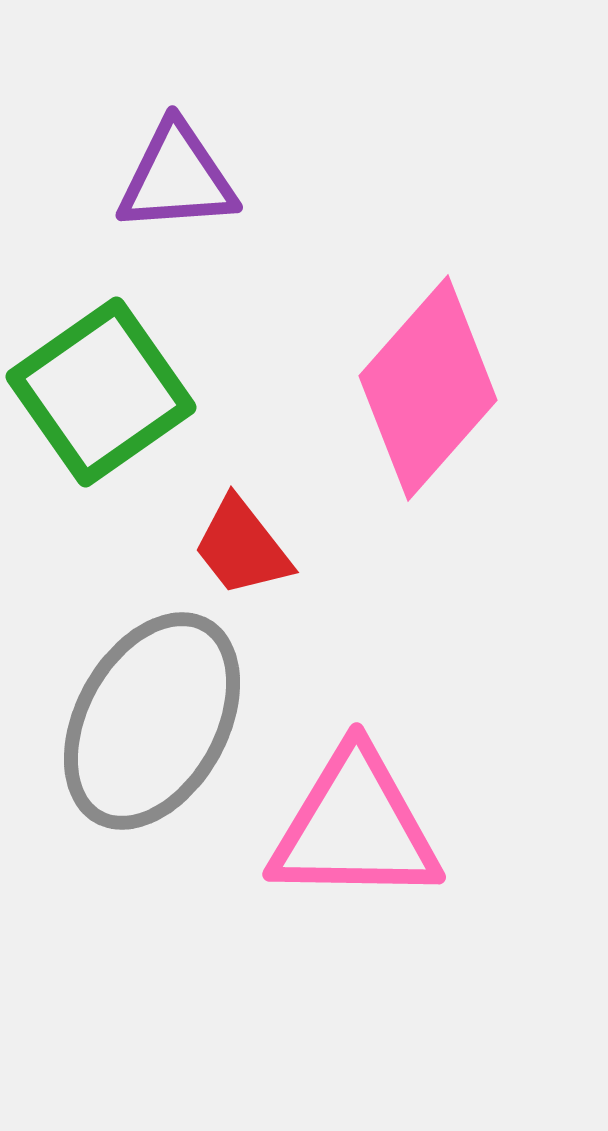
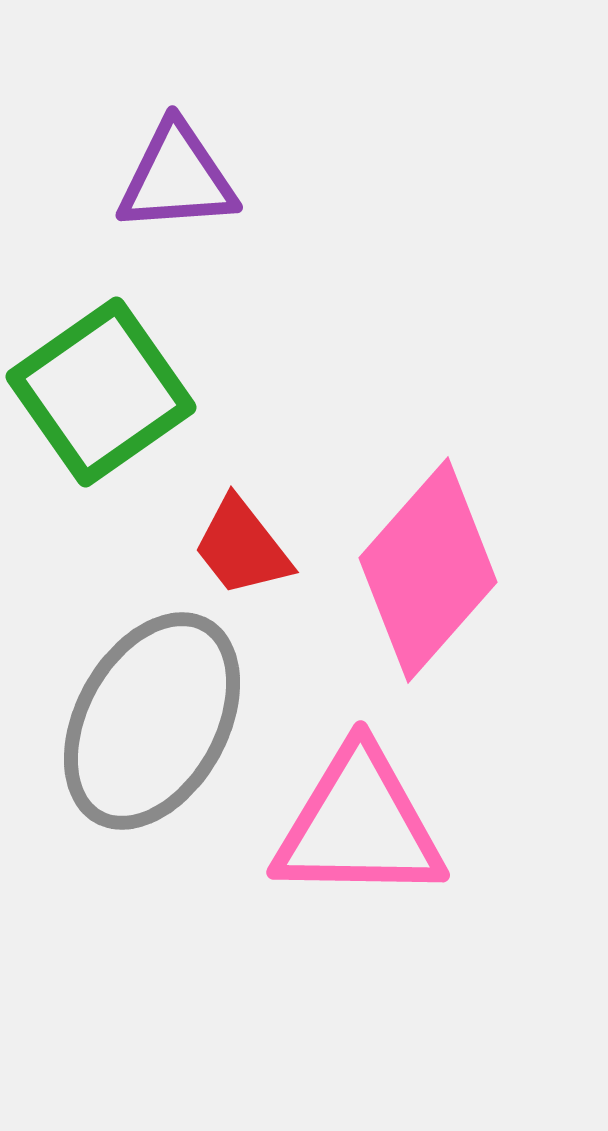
pink diamond: moved 182 px down
pink triangle: moved 4 px right, 2 px up
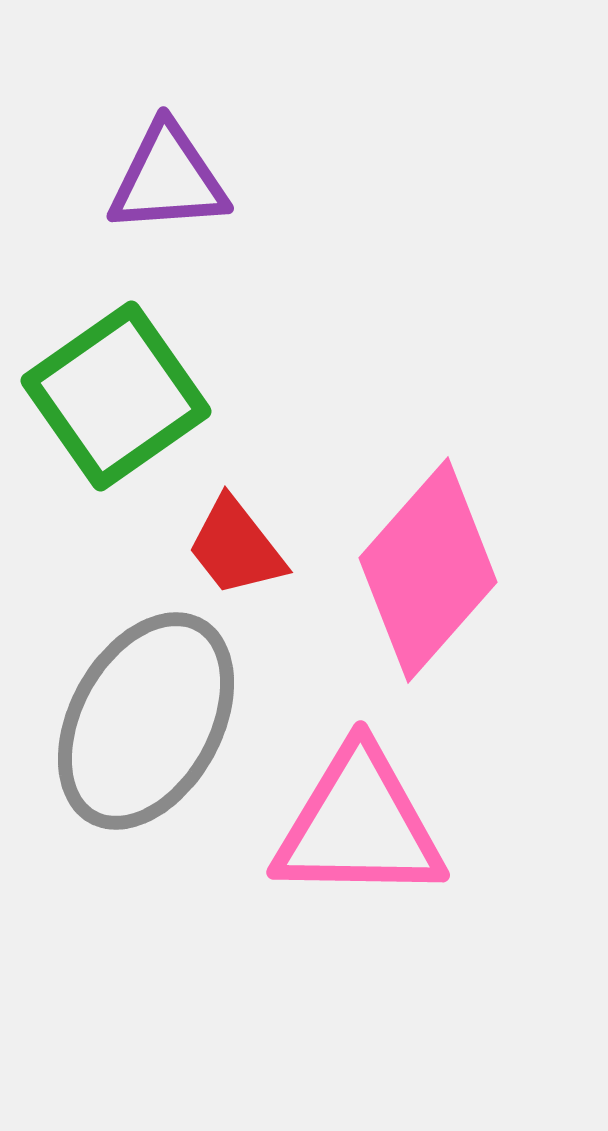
purple triangle: moved 9 px left, 1 px down
green square: moved 15 px right, 4 px down
red trapezoid: moved 6 px left
gray ellipse: moved 6 px left
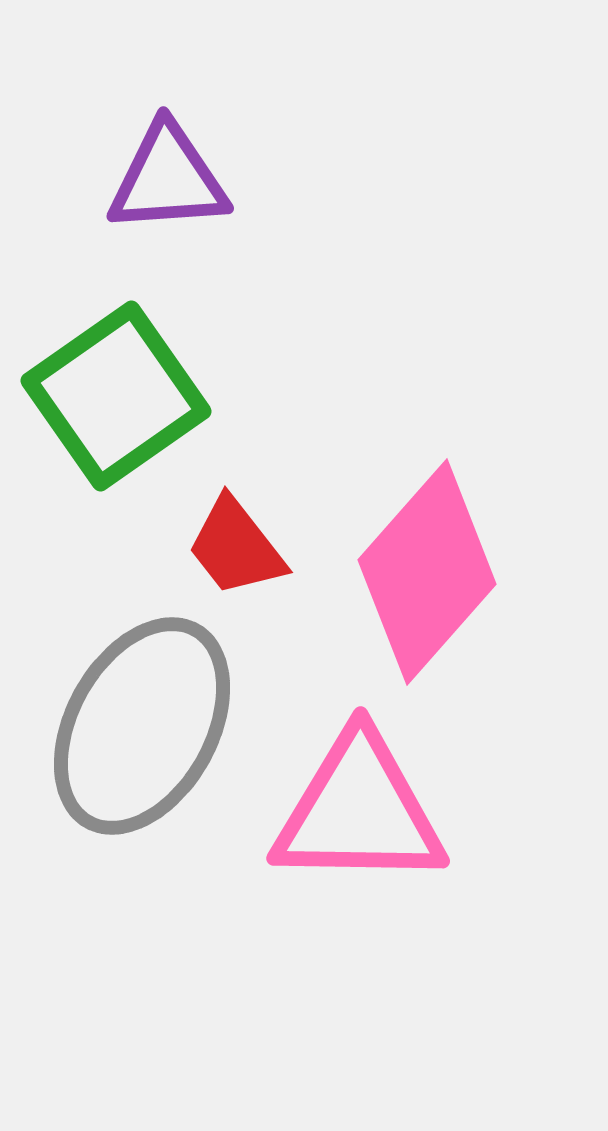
pink diamond: moved 1 px left, 2 px down
gray ellipse: moved 4 px left, 5 px down
pink triangle: moved 14 px up
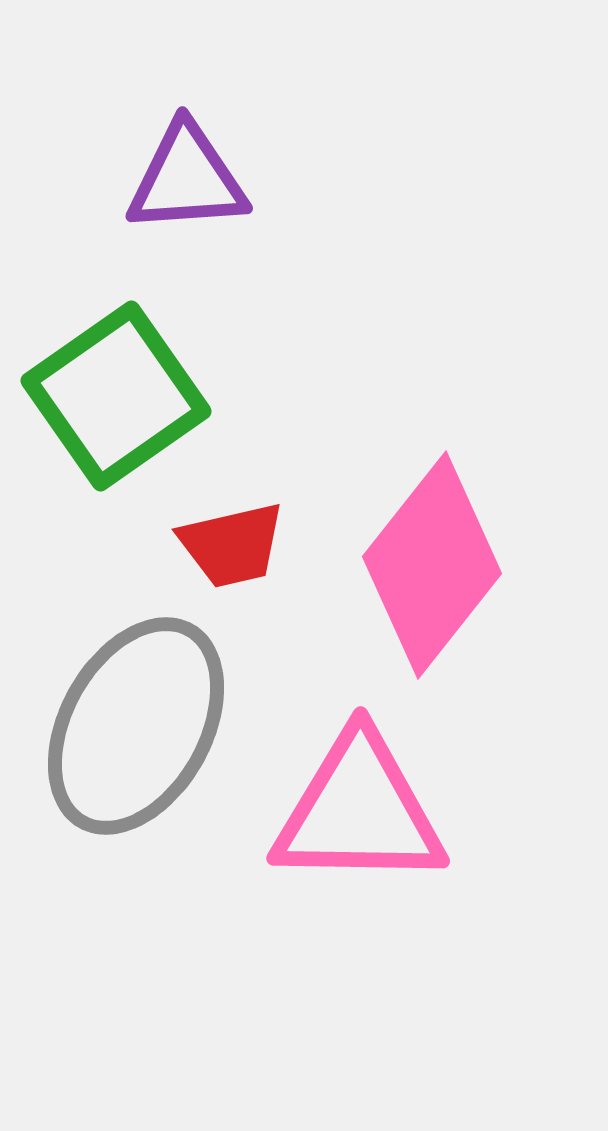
purple triangle: moved 19 px right
red trapezoid: moved 4 px left, 2 px up; rotated 65 degrees counterclockwise
pink diamond: moved 5 px right, 7 px up; rotated 3 degrees counterclockwise
gray ellipse: moved 6 px left
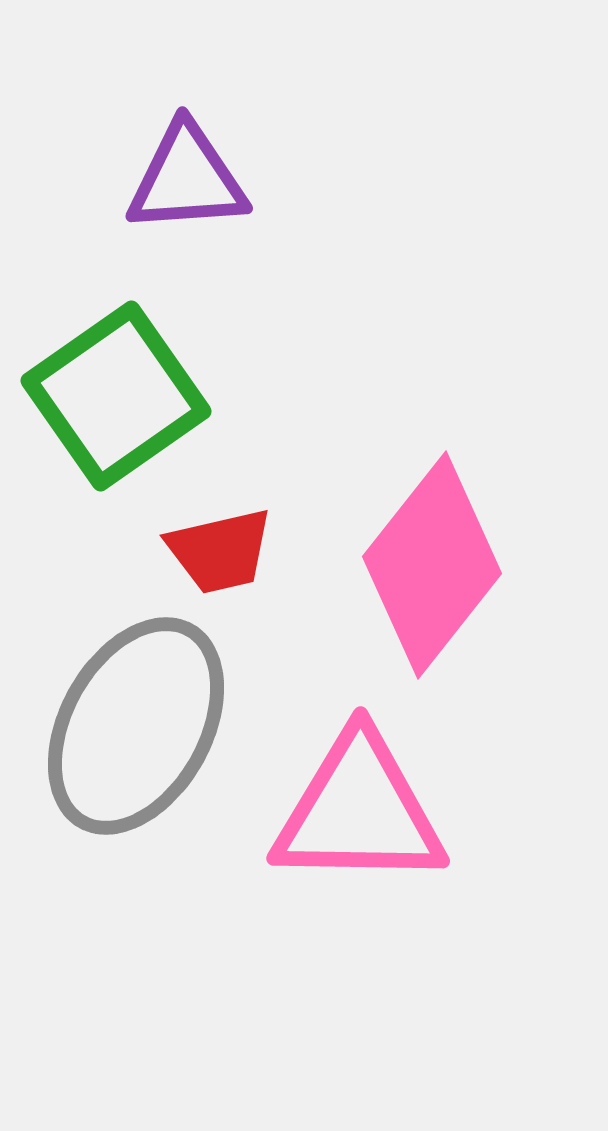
red trapezoid: moved 12 px left, 6 px down
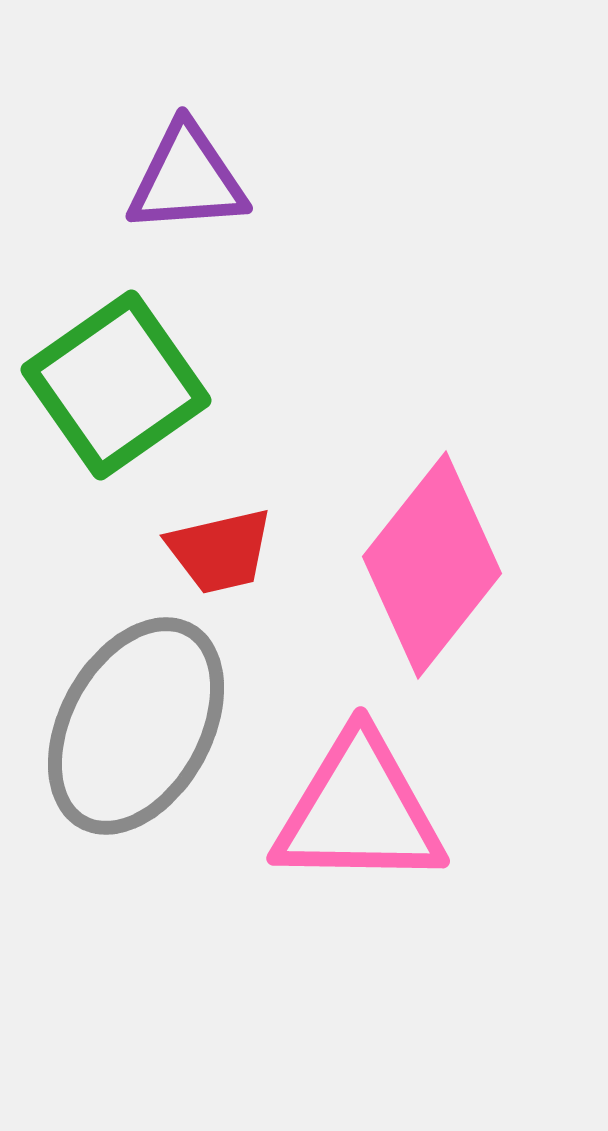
green square: moved 11 px up
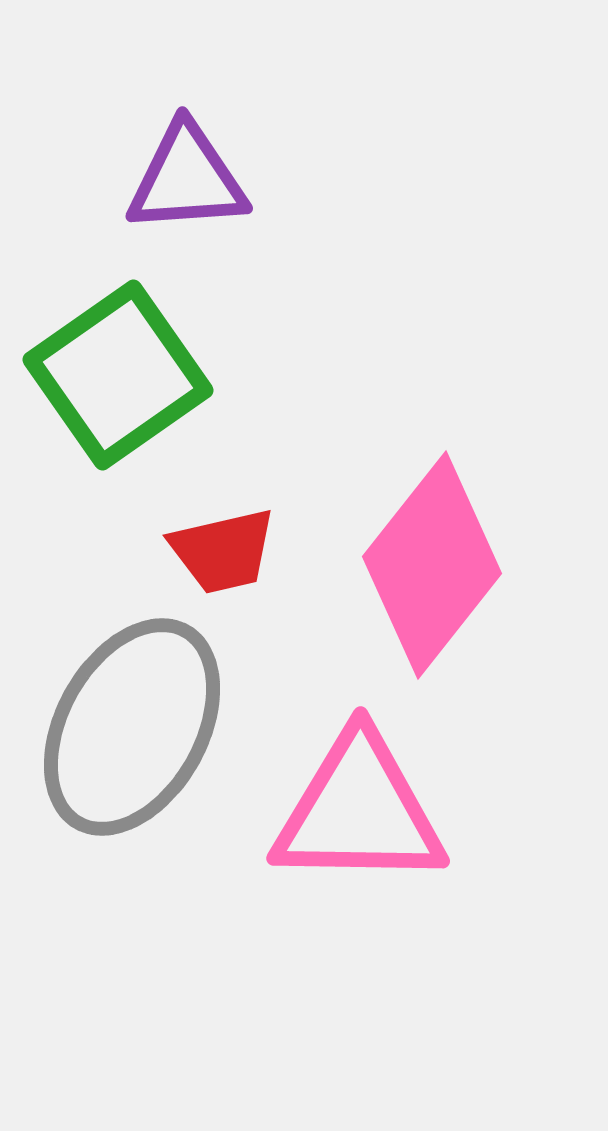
green square: moved 2 px right, 10 px up
red trapezoid: moved 3 px right
gray ellipse: moved 4 px left, 1 px down
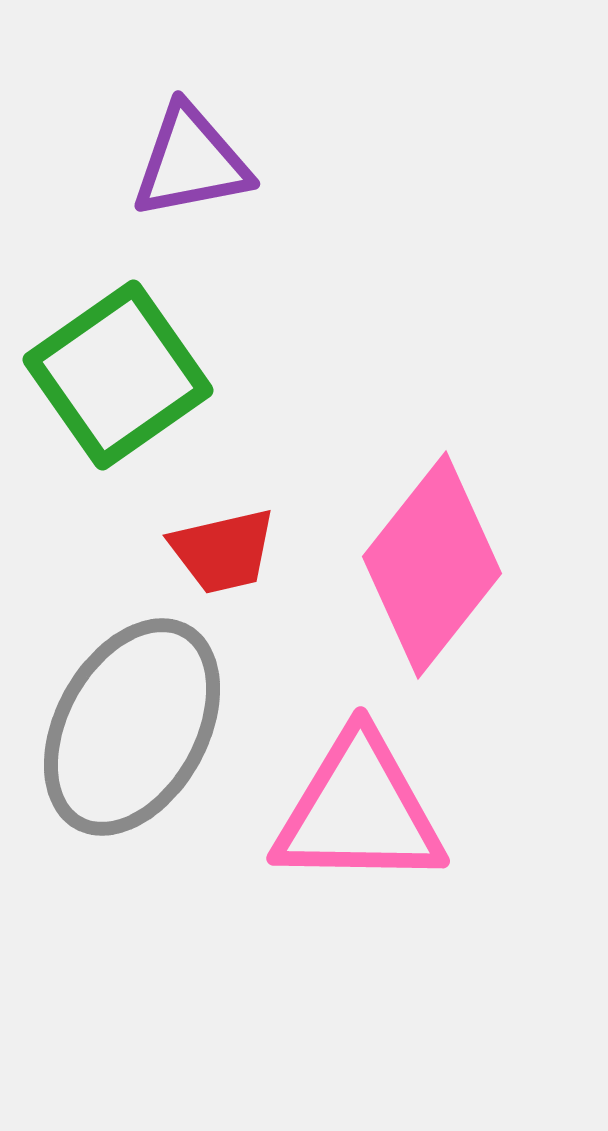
purple triangle: moved 4 px right, 17 px up; rotated 7 degrees counterclockwise
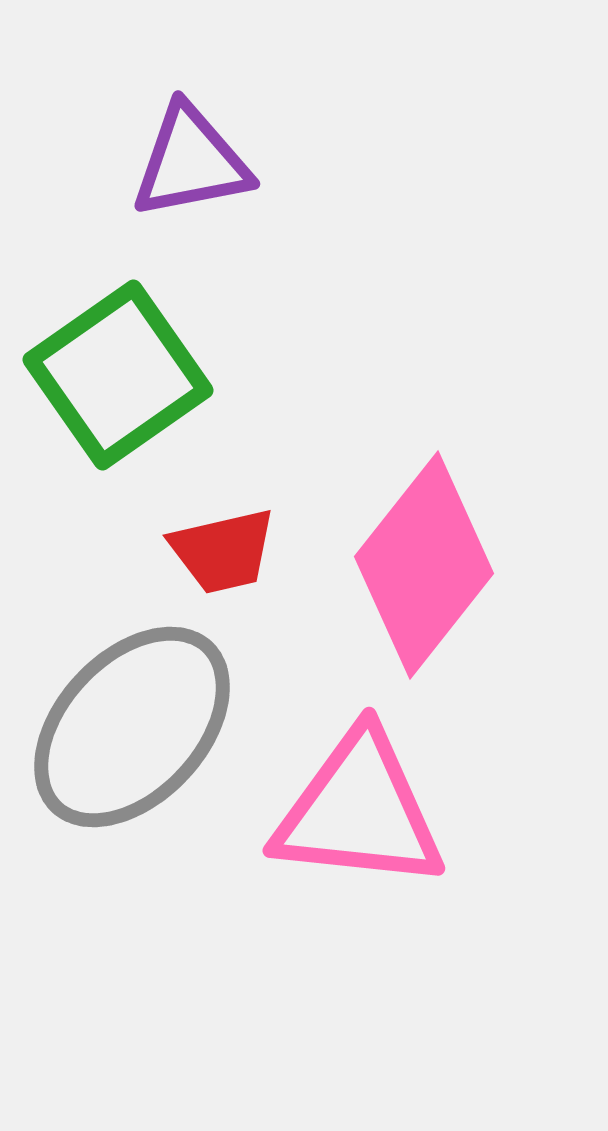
pink diamond: moved 8 px left
gray ellipse: rotated 14 degrees clockwise
pink triangle: rotated 5 degrees clockwise
